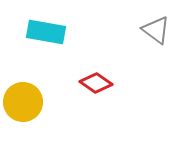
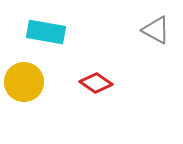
gray triangle: rotated 8 degrees counterclockwise
yellow circle: moved 1 px right, 20 px up
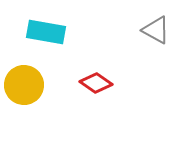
yellow circle: moved 3 px down
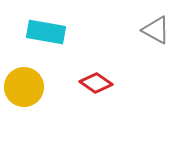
yellow circle: moved 2 px down
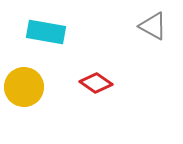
gray triangle: moved 3 px left, 4 px up
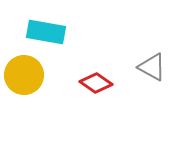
gray triangle: moved 1 px left, 41 px down
yellow circle: moved 12 px up
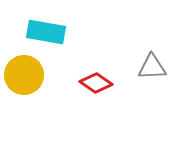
gray triangle: rotated 32 degrees counterclockwise
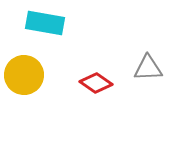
cyan rectangle: moved 1 px left, 9 px up
gray triangle: moved 4 px left, 1 px down
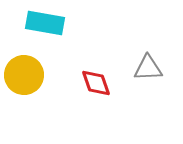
red diamond: rotated 36 degrees clockwise
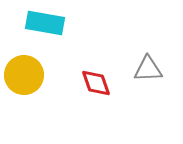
gray triangle: moved 1 px down
